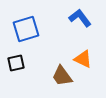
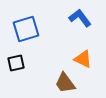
brown trapezoid: moved 3 px right, 7 px down
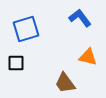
orange triangle: moved 5 px right, 2 px up; rotated 12 degrees counterclockwise
black square: rotated 12 degrees clockwise
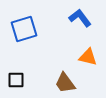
blue square: moved 2 px left
black square: moved 17 px down
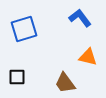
black square: moved 1 px right, 3 px up
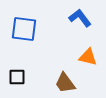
blue square: rotated 24 degrees clockwise
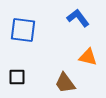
blue L-shape: moved 2 px left
blue square: moved 1 px left, 1 px down
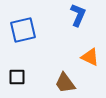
blue L-shape: moved 3 px up; rotated 60 degrees clockwise
blue square: rotated 20 degrees counterclockwise
orange triangle: moved 2 px right; rotated 12 degrees clockwise
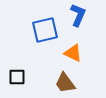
blue square: moved 22 px right
orange triangle: moved 17 px left, 4 px up
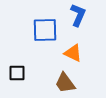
blue square: rotated 12 degrees clockwise
black square: moved 4 px up
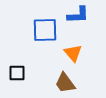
blue L-shape: rotated 65 degrees clockwise
orange triangle: rotated 24 degrees clockwise
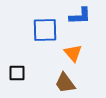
blue L-shape: moved 2 px right, 1 px down
